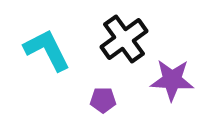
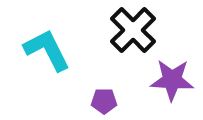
black cross: moved 9 px right, 9 px up; rotated 9 degrees counterclockwise
purple pentagon: moved 1 px right, 1 px down
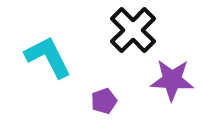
cyan L-shape: moved 1 px right, 7 px down
purple pentagon: rotated 20 degrees counterclockwise
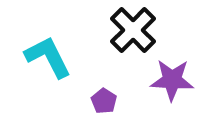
purple pentagon: rotated 20 degrees counterclockwise
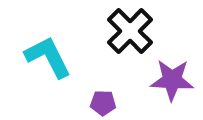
black cross: moved 3 px left, 1 px down
purple pentagon: moved 1 px left, 2 px down; rotated 30 degrees counterclockwise
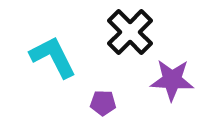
black cross: moved 1 px down
cyan L-shape: moved 5 px right
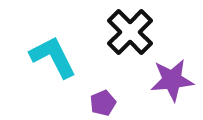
purple star: rotated 9 degrees counterclockwise
purple pentagon: rotated 25 degrees counterclockwise
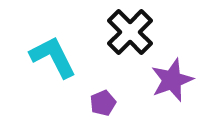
purple star: rotated 15 degrees counterclockwise
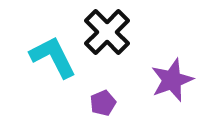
black cross: moved 23 px left
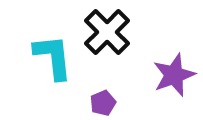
cyan L-shape: rotated 21 degrees clockwise
purple star: moved 2 px right, 5 px up
